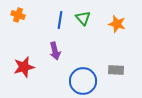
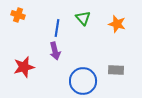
blue line: moved 3 px left, 8 px down
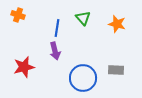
blue circle: moved 3 px up
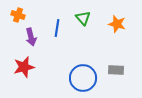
purple arrow: moved 24 px left, 14 px up
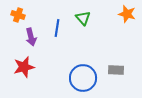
orange star: moved 10 px right, 10 px up
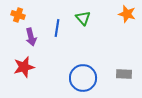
gray rectangle: moved 8 px right, 4 px down
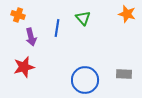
blue circle: moved 2 px right, 2 px down
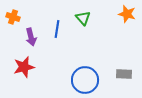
orange cross: moved 5 px left, 2 px down
blue line: moved 1 px down
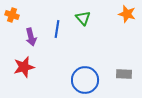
orange cross: moved 1 px left, 2 px up
